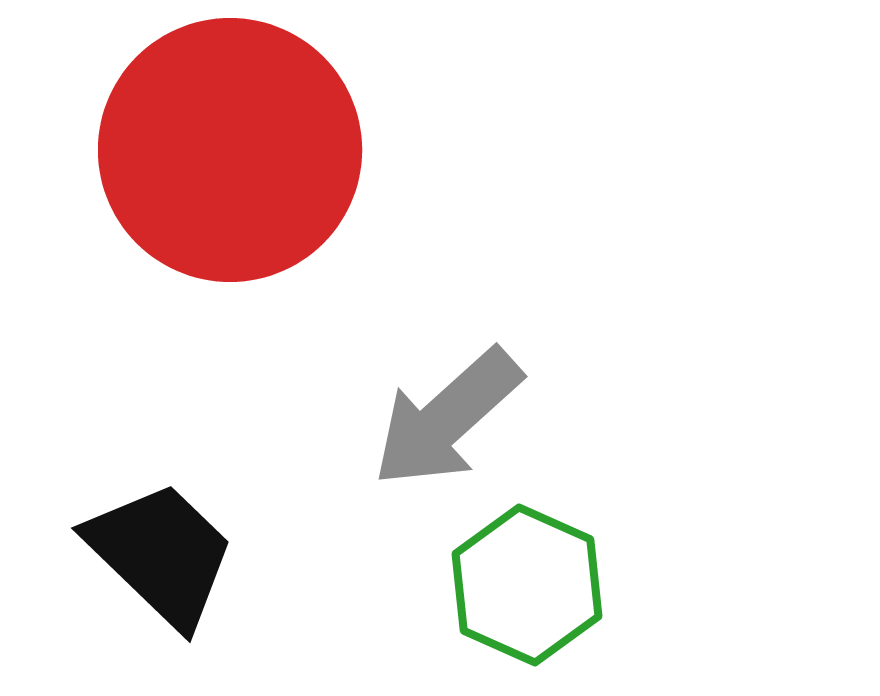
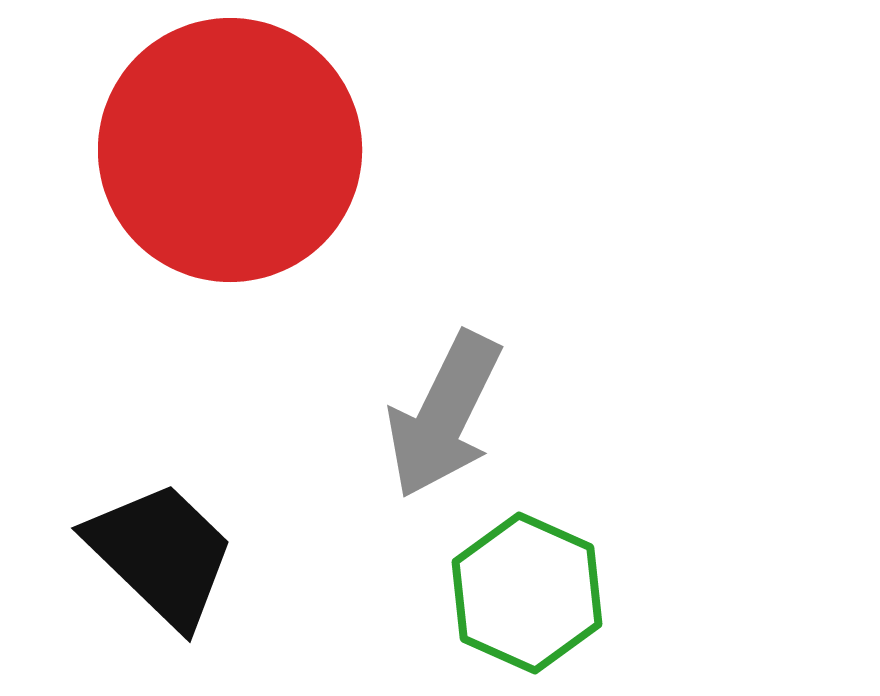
gray arrow: moved 3 px left, 3 px up; rotated 22 degrees counterclockwise
green hexagon: moved 8 px down
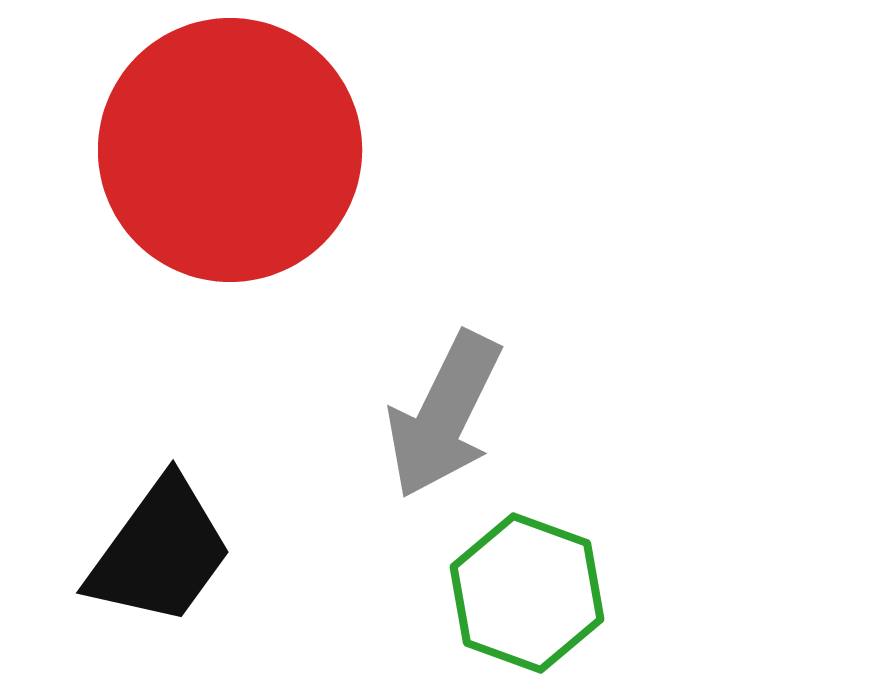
black trapezoid: moved 1 px left, 2 px up; rotated 82 degrees clockwise
green hexagon: rotated 4 degrees counterclockwise
